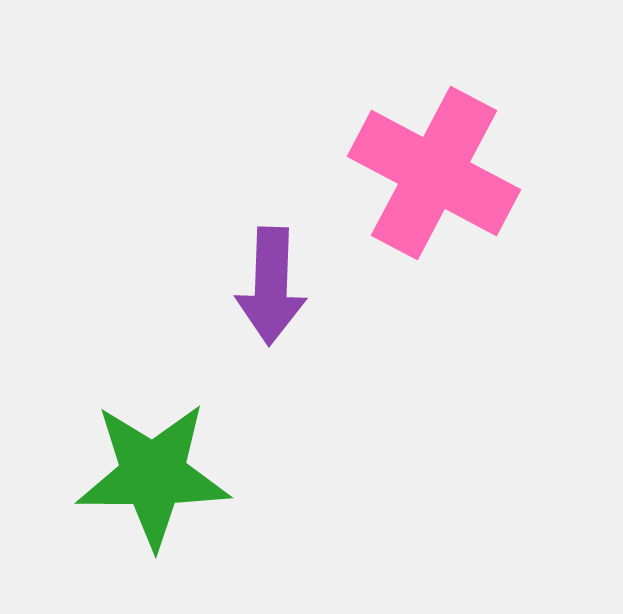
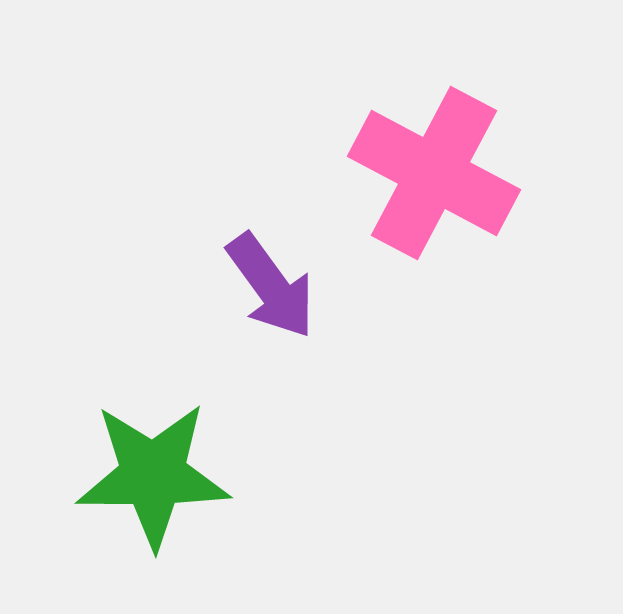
purple arrow: rotated 38 degrees counterclockwise
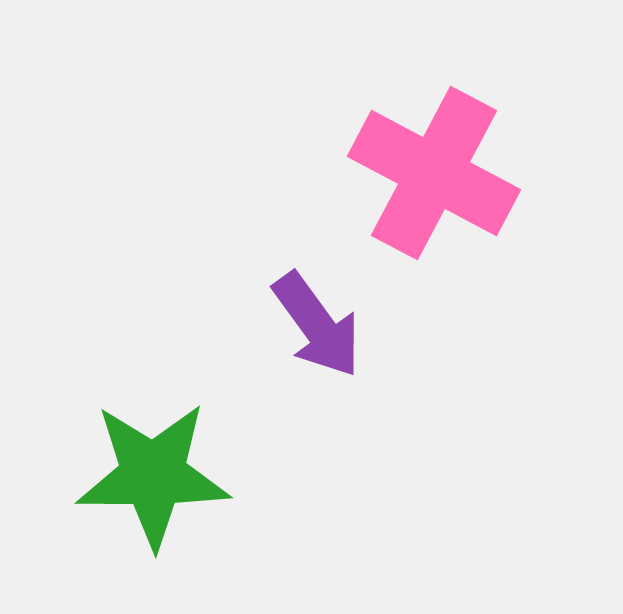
purple arrow: moved 46 px right, 39 px down
